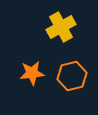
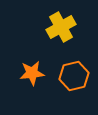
orange hexagon: moved 2 px right
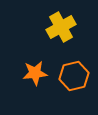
orange star: moved 3 px right
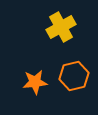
orange star: moved 9 px down
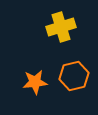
yellow cross: rotated 12 degrees clockwise
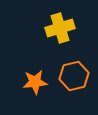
yellow cross: moved 1 px left, 1 px down
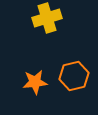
yellow cross: moved 13 px left, 10 px up
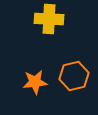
yellow cross: moved 2 px right, 1 px down; rotated 20 degrees clockwise
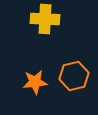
yellow cross: moved 4 px left
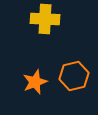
orange star: rotated 15 degrees counterclockwise
